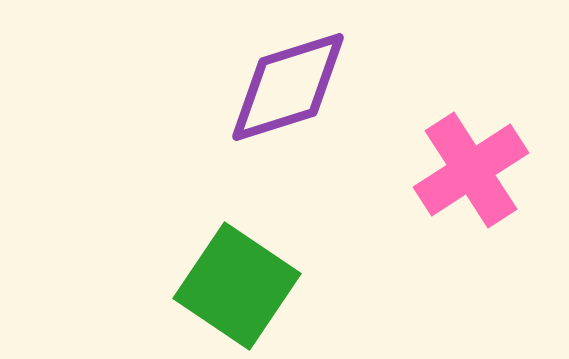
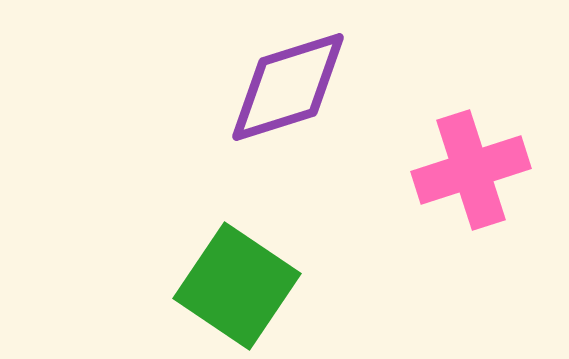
pink cross: rotated 15 degrees clockwise
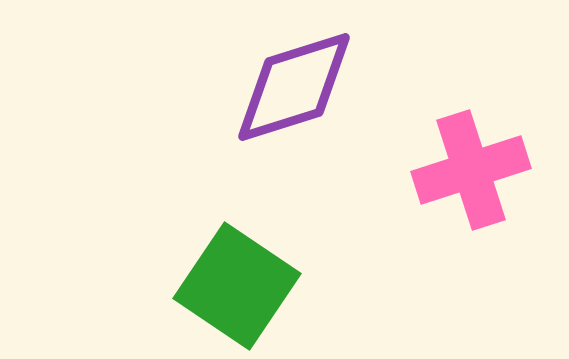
purple diamond: moved 6 px right
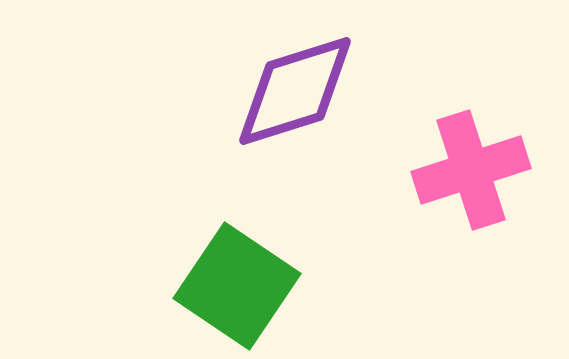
purple diamond: moved 1 px right, 4 px down
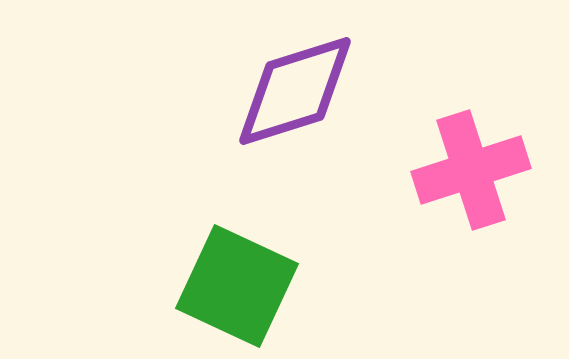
green square: rotated 9 degrees counterclockwise
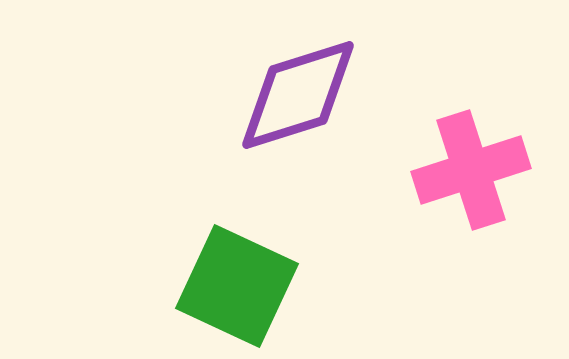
purple diamond: moved 3 px right, 4 px down
